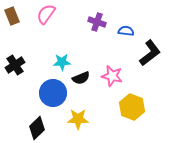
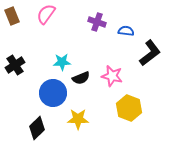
yellow hexagon: moved 3 px left, 1 px down
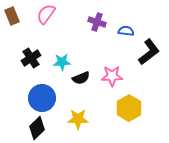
black L-shape: moved 1 px left, 1 px up
black cross: moved 16 px right, 7 px up
pink star: rotated 15 degrees counterclockwise
blue circle: moved 11 px left, 5 px down
yellow hexagon: rotated 10 degrees clockwise
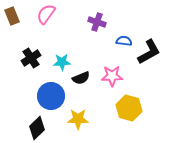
blue semicircle: moved 2 px left, 10 px down
black L-shape: rotated 8 degrees clockwise
blue circle: moved 9 px right, 2 px up
yellow hexagon: rotated 15 degrees counterclockwise
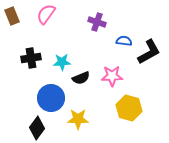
black cross: rotated 24 degrees clockwise
blue circle: moved 2 px down
black diamond: rotated 10 degrees counterclockwise
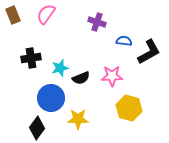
brown rectangle: moved 1 px right, 1 px up
cyan star: moved 2 px left, 6 px down; rotated 12 degrees counterclockwise
